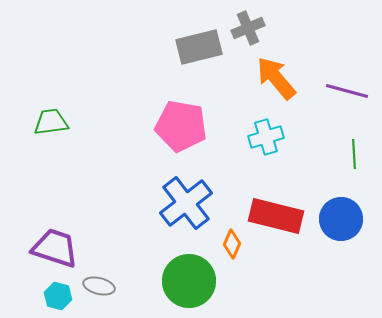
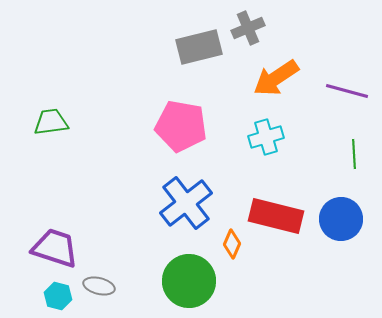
orange arrow: rotated 84 degrees counterclockwise
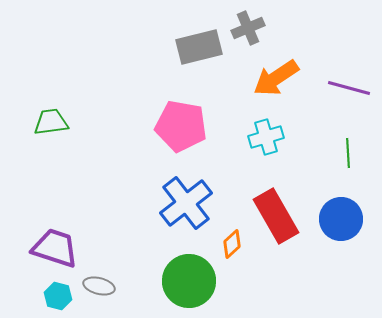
purple line: moved 2 px right, 3 px up
green line: moved 6 px left, 1 px up
red rectangle: rotated 46 degrees clockwise
orange diamond: rotated 24 degrees clockwise
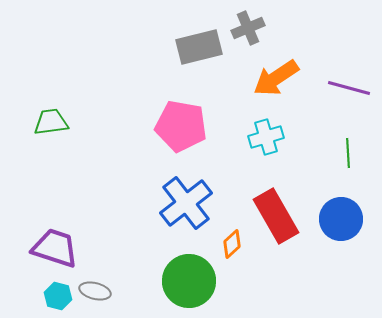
gray ellipse: moved 4 px left, 5 px down
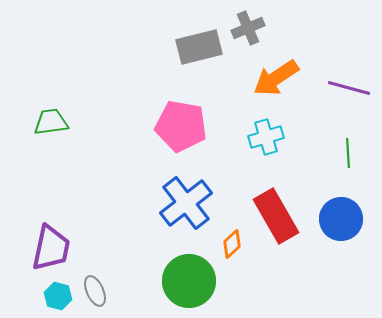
purple trapezoid: moved 4 px left; rotated 84 degrees clockwise
gray ellipse: rotated 52 degrees clockwise
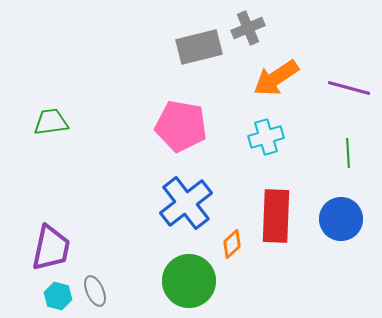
red rectangle: rotated 32 degrees clockwise
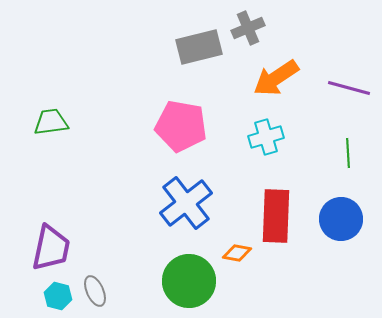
orange diamond: moved 5 px right, 9 px down; rotated 52 degrees clockwise
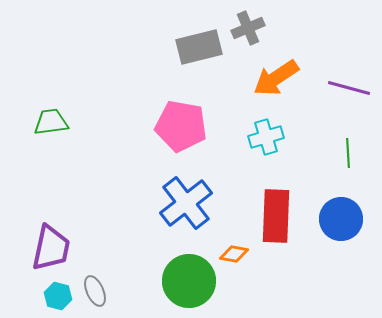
orange diamond: moved 3 px left, 1 px down
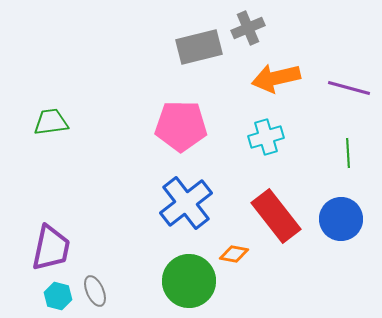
orange arrow: rotated 21 degrees clockwise
pink pentagon: rotated 9 degrees counterclockwise
red rectangle: rotated 40 degrees counterclockwise
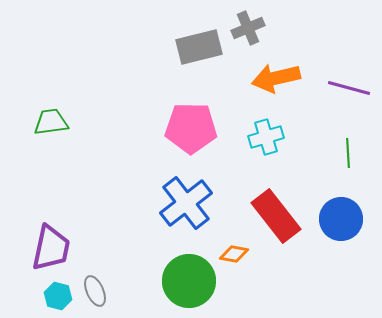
pink pentagon: moved 10 px right, 2 px down
